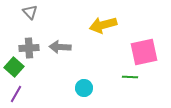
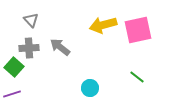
gray triangle: moved 1 px right, 8 px down
gray arrow: rotated 35 degrees clockwise
pink square: moved 6 px left, 22 px up
green line: moved 7 px right; rotated 35 degrees clockwise
cyan circle: moved 6 px right
purple line: moved 4 px left; rotated 42 degrees clockwise
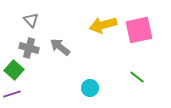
pink square: moved 1 px right
gray cross: rotated 18 degrees clockwise
green square: moved 3 px down
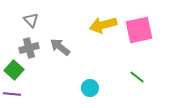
gray cross: rotated 30 degrees counterclockwise
purple line: rotated 24 degrees clockwise
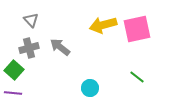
pink square: moved 2 px left, 1 px up
purple line: moved 1 px right, 1 px up
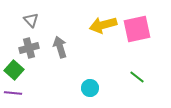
gray arrow: rotated 35 degrees clockwise
